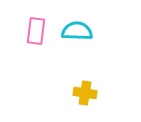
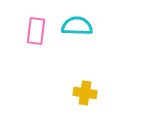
cyan semicircle: moved 5 px up
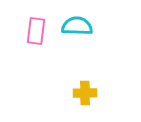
yellow cross: rotated 10 degrees counterclockwise
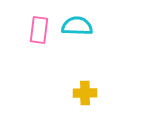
pink rectangle: moved 3 px right, 1 px up
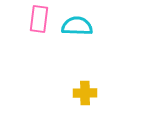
pink rectangle: moved 11 px up
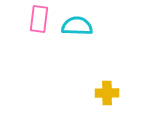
yellow cross: moved 22 px right
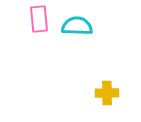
pink rectangle: rotated 12 degrees counterclockwise
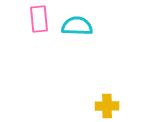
yellow cross: moved 13 px down
